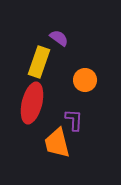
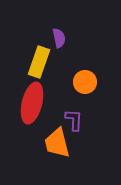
purple semicircle: rotated 42 degrees clockwise
orange circle: moved 2 px down
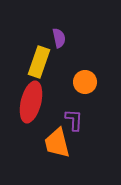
red ellipse: moved 1 px left, 1 px up
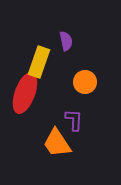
purple semicircle: moved 7 px right, 3 px down
red ellipse: moved 6 px left, 9 px up; rotated 6 degrees clockwise
orange trapezoid: rotated 20 degrees counterclockwise
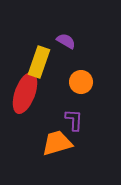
purple semicircle: rotated 48 degrees counterclockwise
orange circle: moved 4 px left
orange trapezoid: rotated 108 degrees clockwise
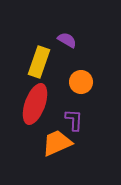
purple semicircle: moved 1 px right, 1 px up
red ellipse: moved 10 px right, 11 px down
orange trapezoid: rotated 8 degrees counterclockwise
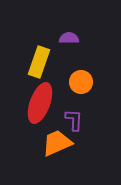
purple semicircle: moved 2 px right, 2 px up; rotated 30 degrees counterclockwise
red ellipse: moved 5 px right, 1 px up
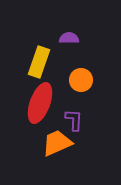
orange circle: moved 2 px up
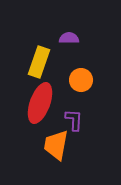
orange trapezoid: moved 1 px left, 2 px down; rotated 56 degrees counterclockwise
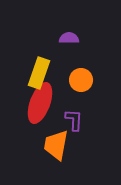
yellow rectangle: moved 11 px down
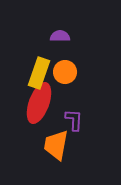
purple semicircle: moved 9 px left, 2 px up
orange circle: moved 16 px left, 8 px up
red ellipse: moved 1 px left
